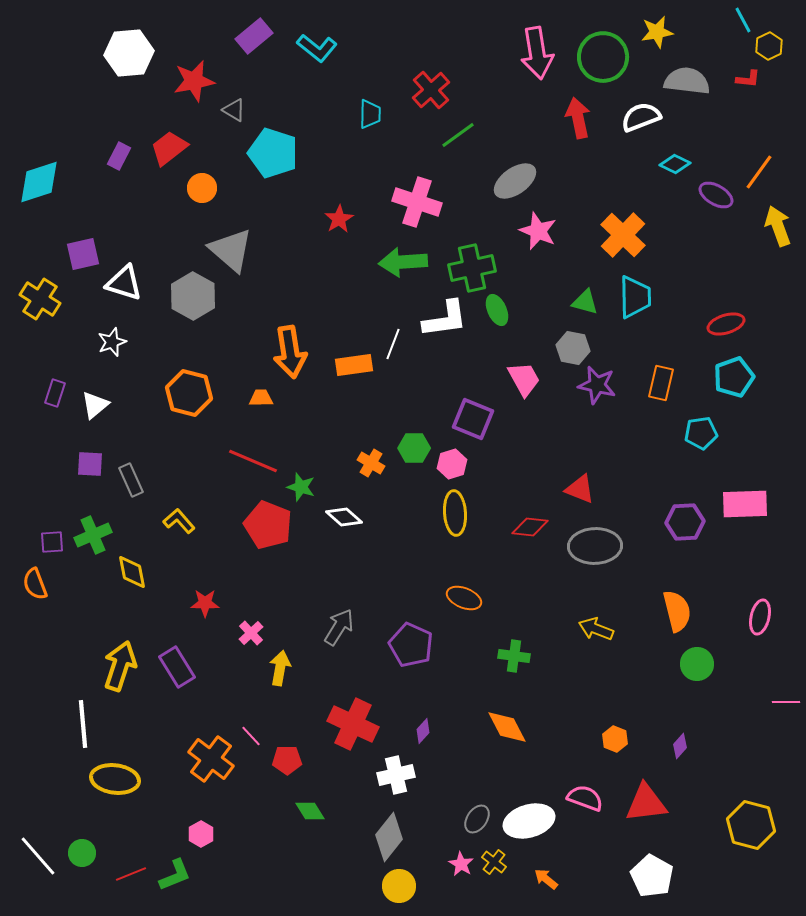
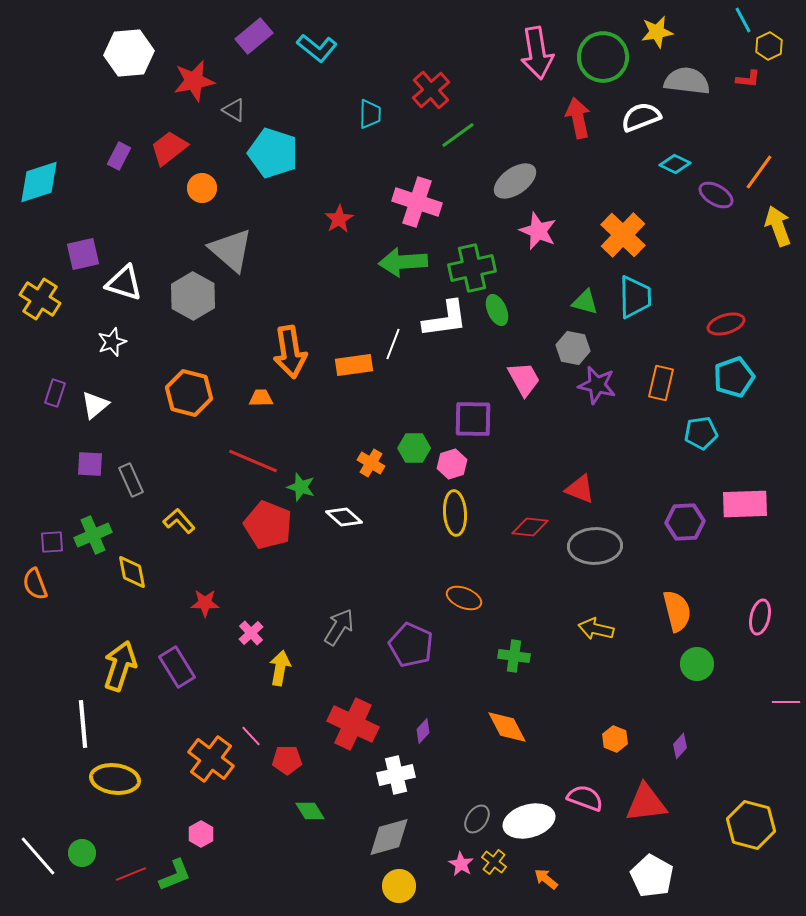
purple square at (473, 419): rotated 21 degrees counterclockwise
yellow arrow at (596, 629): rotated 8 degrees counterclockwise
gray diamond at (389, 837): rotated 36 degrees clockwise
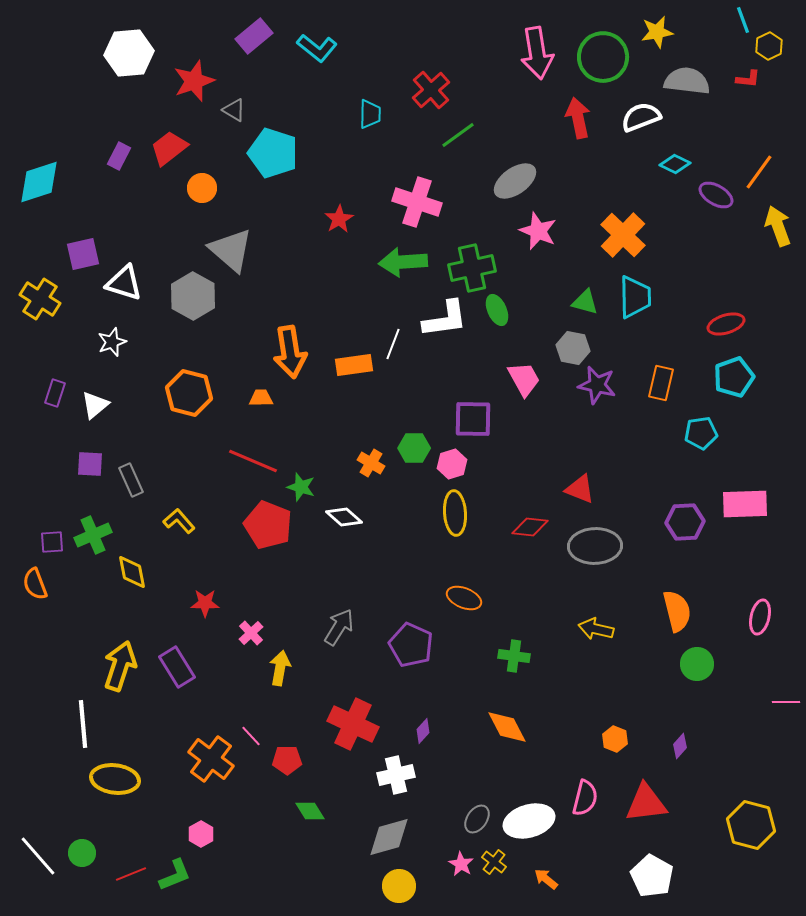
cyan line at (743, 20): rotated 8 degrees clockwise
red star at (194, 81): rotated 9 degrees counterclockwise
pink semicircle at (585, 798): rotated 84 degrees clockwise
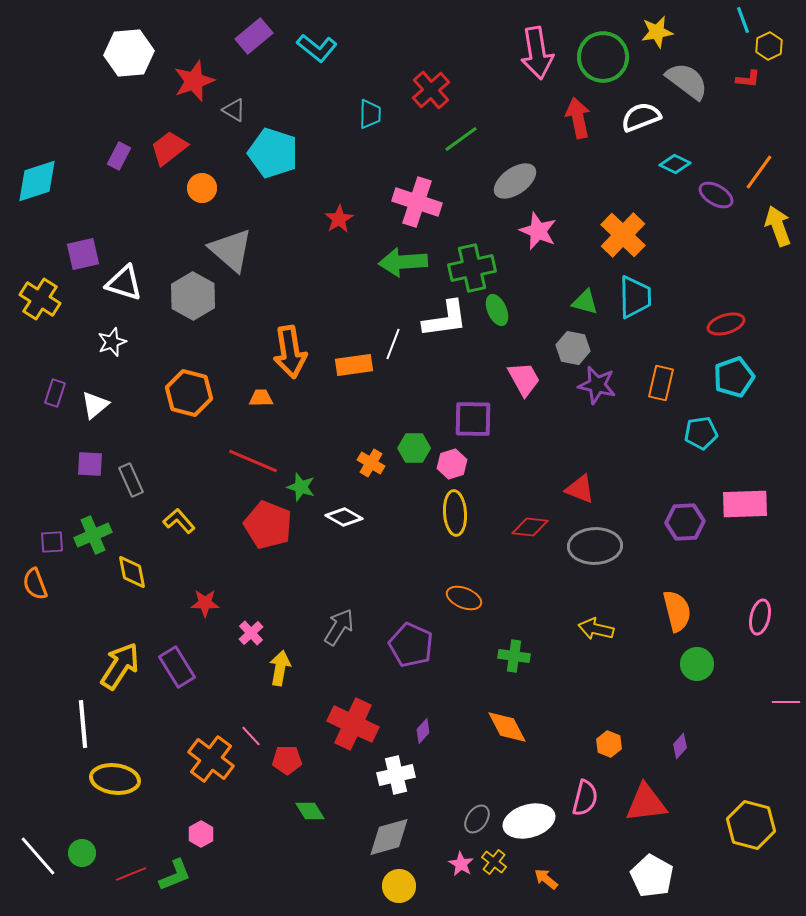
gray semicircle at (687, 81): rotated 30 degrees clockwise
green line at (458, 135): moved 3 px right, 4 px down
cyan diamond at (39, 182): moved 2 px left, 1 px up
white diamond at (344, 517): rotated 12 degrees counterclockwise
yellow arrow at (120, 666): rotated 15 degrees clockwise
orange hexagon at (615, 739): moved 6 px left, 5 px down
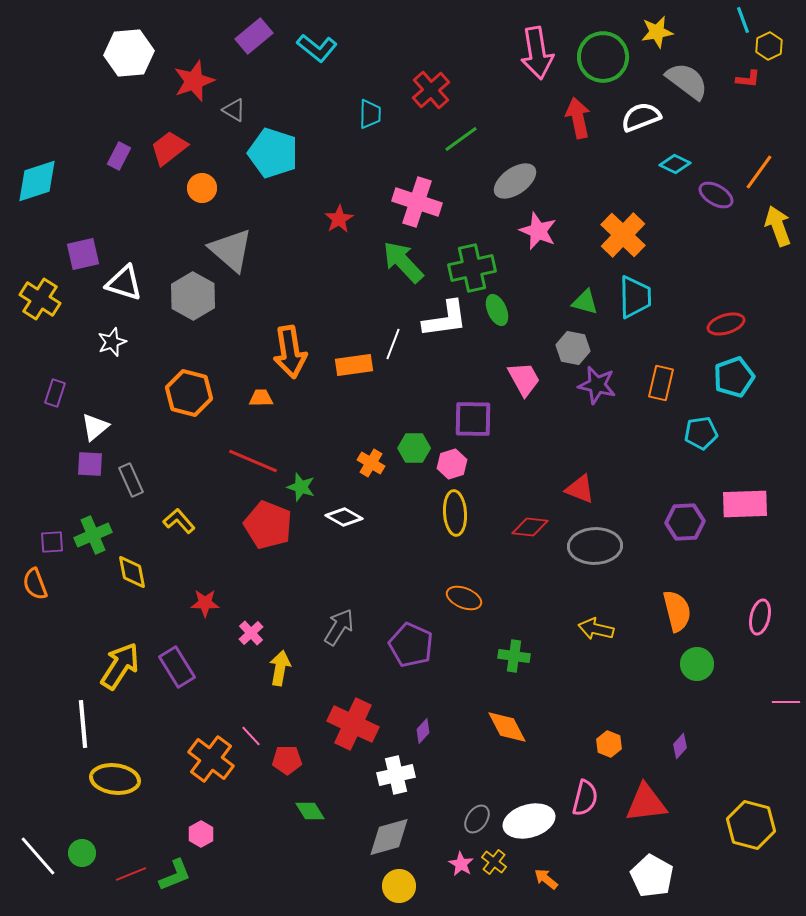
green arrow at (403, 262): rotated 51 degrees clockwise
white triangle at (95, 405): moved 22 px down
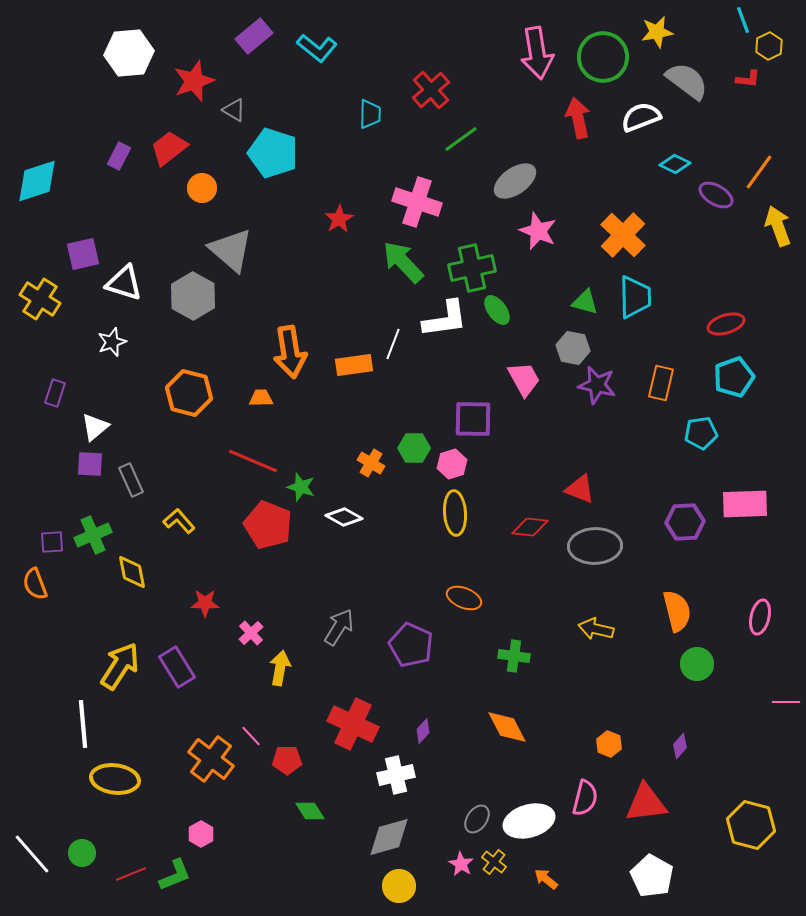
green ellipse at (497, 310): rotated 12 degrees counterclockwise
white line at (38, 856): moved 6 px left, 2 px up
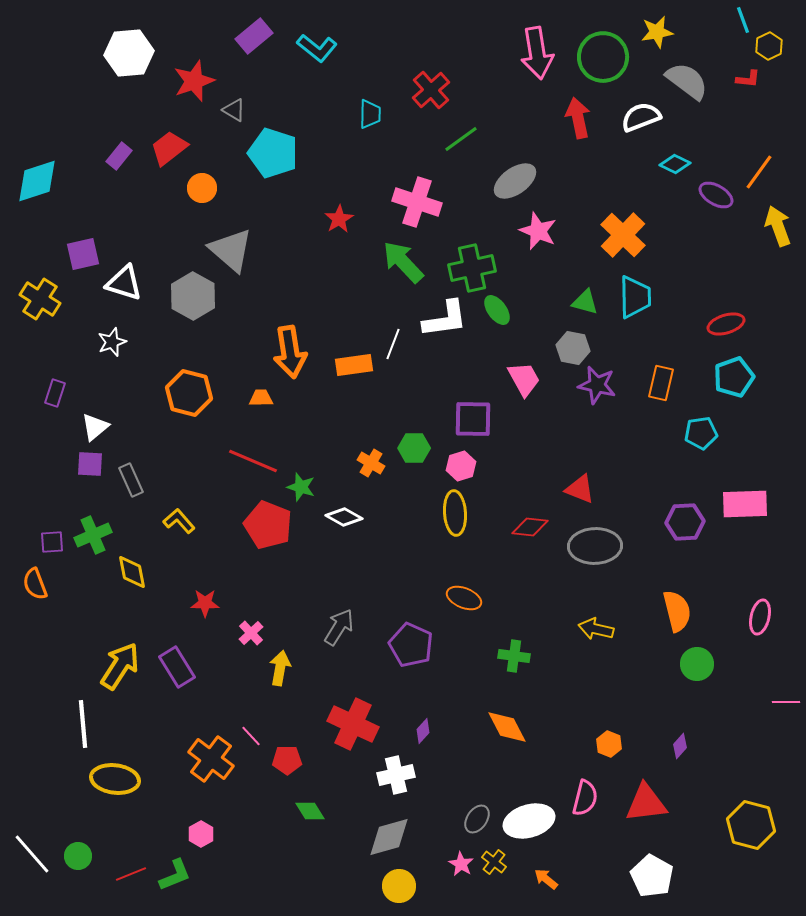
purple rectangle at (119, 156): rotated 12 degrees clockwise
pink hexagon at (452, 464): moved 9 px right, 2 px down
green circle at (82, 853): moved 4 px left, 3 px down
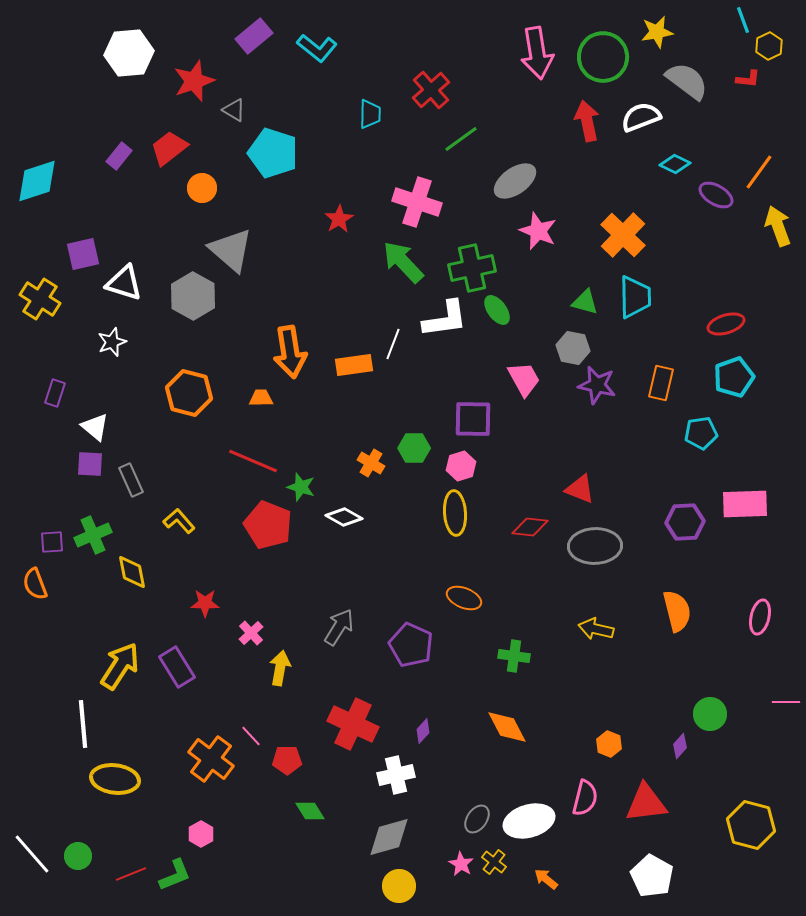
red arrow at (578, 118): moved 9 px right, 3 px down
white triangle at (95, 427): rotated 40 degrees counterclockwise
green circle at (697, 664): moved 13 px right, 50 px down
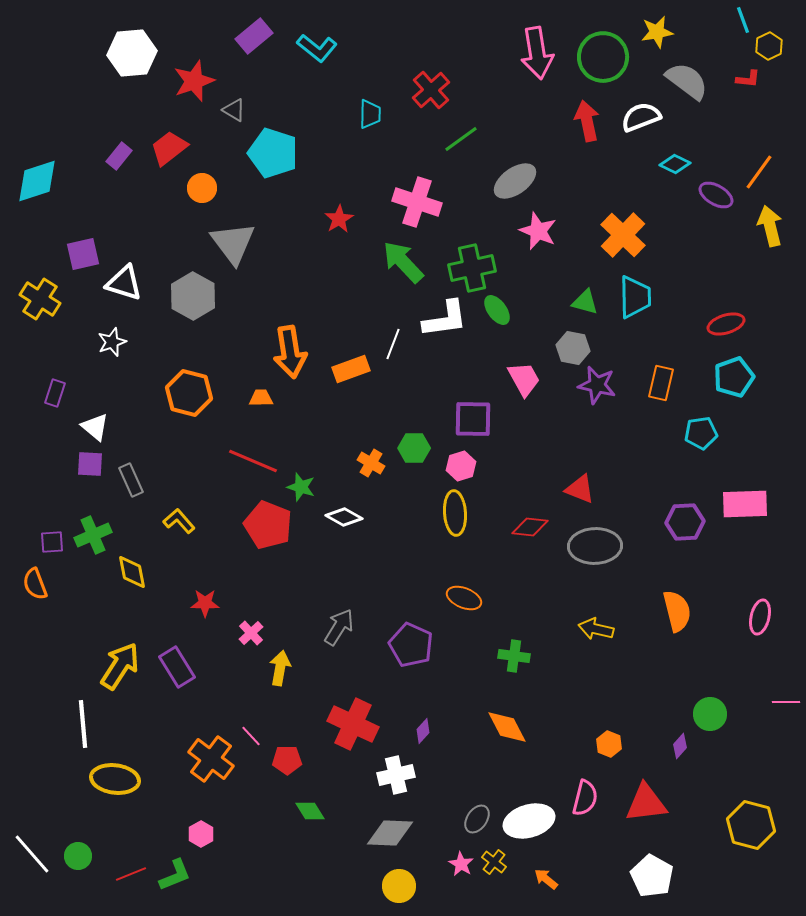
white hexagon at (129, 53): moved 3 px right
yellow arrow at (778, 226): moved 8 px left; rotated 6 degrees clockwise
gray triangle at (231, 250): moved 2 px right, 7 px up; rotated 12 degrees clockwise
orange rectangle at (354, 365): moved 3 px left, 4 px down; rotated 12 degrees counterclockwise
gray diamond at (389, 837): moved 1 px right, 4 px up; rotated 18 degrees clockwise
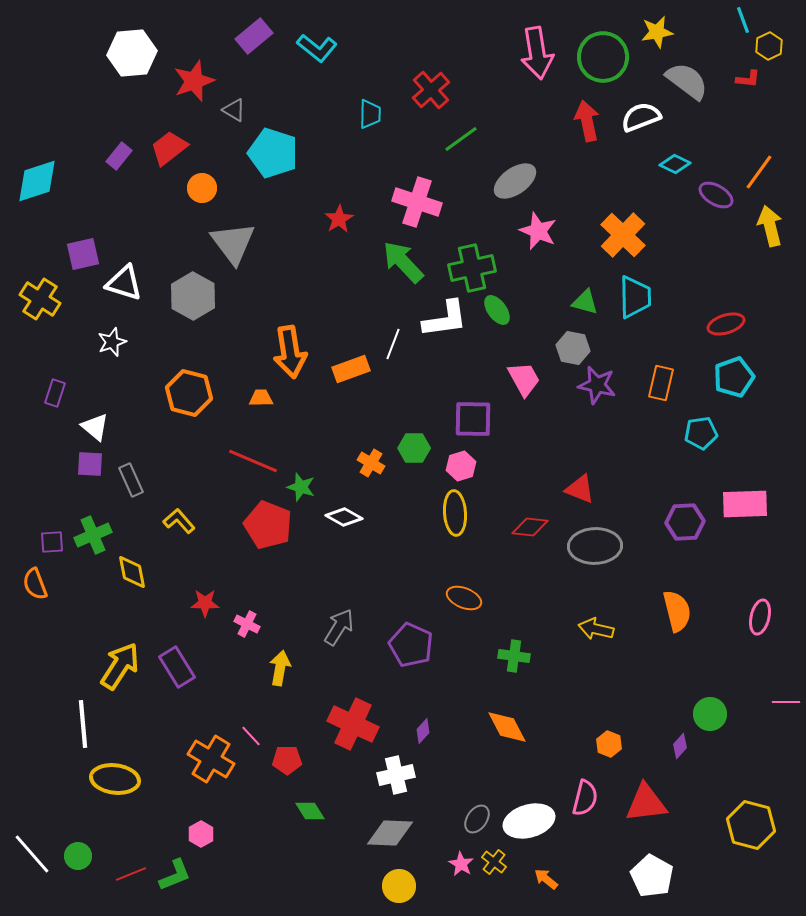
pink cross at (251, 633): moved 4 px left, 9 px up; rotated 20 degrees counterclockwise
orange cross at (211, 759): rotated 6 degrees counterclockwise
